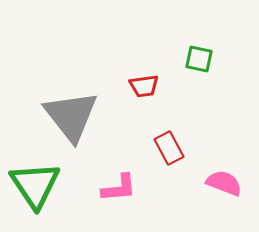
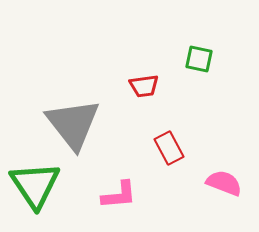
gray triangle: moved 2 px right, 8 px down
pink L-shape: moved 7 px down
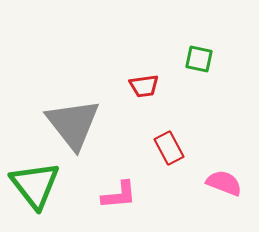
green triangle: rotated 4 degrees counterclockwise
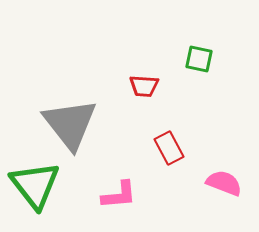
red trapezoid: rotated 12 degrees clockwise
gray triangle: moved 3 px left
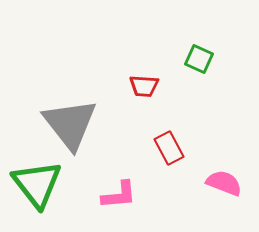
green square: rotated 12 degrees clockwise
green triangle: moved 2 px right, 1 px up
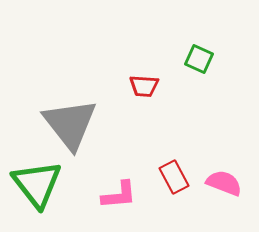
red rectangle: moved 5 px right, 29 px down
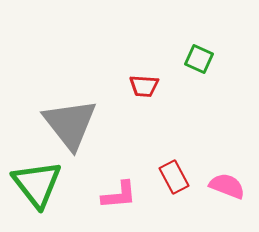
pink semicircle: moved 3 px right, 3 px down
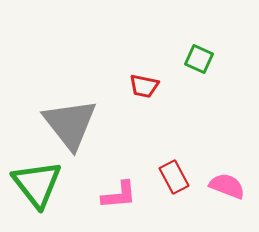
red trapezoid: rotated 8 degrees clockwise
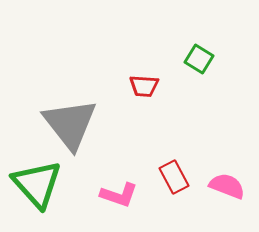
green square: rotated 8 degrees clockwise
red trapezoid: rotated 8 degrees counterclockwise
green triangle: rotated 4 degrees counterclockwise
pink L-shape: rotated 24 degrees clockwise
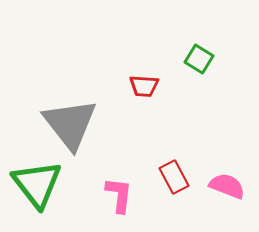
green triangle: rotated 4 degrees clockwise
pink L-shape: rotated 102 degrees counterclockwise
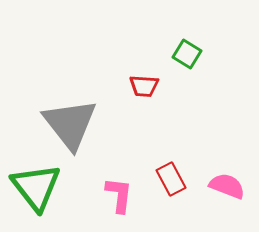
green square: moved 12 px left, 5 px up
red rectangle: moved 3 px left, 2 px down
green triangle: moved 1 px left, 3 px down
